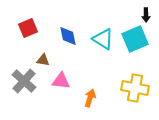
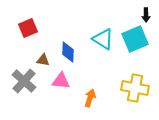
blue diamond: moved 16 px down; rotated 15 degrees clockwise
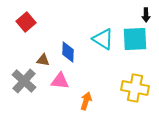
red square: moved 2 px left, 6 px up; rotated 18 degrees counterclockwise
cyan square: rotated 20 degrees clockwise
pink triangle: moved 1 px left
orange arrow: moved 4 px left, 3 px down
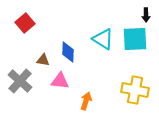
red square: moved 1 px left, 1 px down
gray cross: moved 4 px left
yellow cross: moved 2 px down
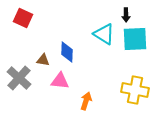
black arrow: moved 20 px left
red square: moved 2 px left, 5 px up; rotated 24 degrees counterclockwise
cyan triangle: moved 1 px right, 5 px up
blue diamond: moved 1 px left
gray cross: moved 1 px left, 3 px up
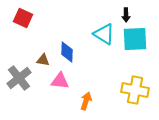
gray cross: rotated 10 degrees clockwise
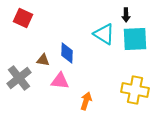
blue diamond: moved 1 px down
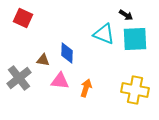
black arrow: rotated 56 degrees counterclockwise
cyan triangle: rotated 10 degrees counterclockwise
orange arrow: moved 13 px up
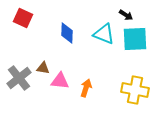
blue diamond: moved 20 px up
brown triangle: moved 8 px down
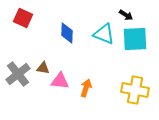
gray cross: moved 1 px left, 4 px up
